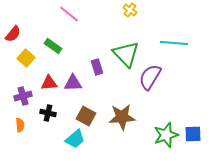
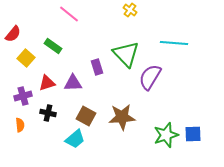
red triangle: moved 2 px left; rotated 12 degrees counterclockwise
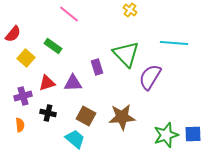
cyan trapezoid: rotated 100 degrees counterclockwise
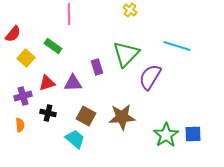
pink line: rotated 50 degrees clockwise
cyan line: moved 3 px right, 3 px down; rotated 12 degrees clockwise
green triangle: rotated 28 degrees clockwise
green star: rotated 15 degrees counterclockwise
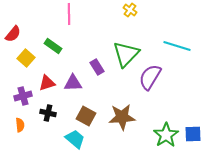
purple rectangle: rotated 14 degrees counterclockwise
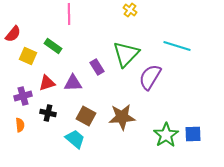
yellow square: moved 2 px right, 2 px up; rotated 18 degrees counterclockwise
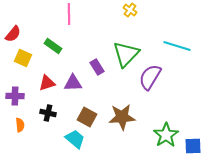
yellow square: moved 5 px left, 2 px down
purple cross: moved 8 px left; rotated 18 degrees clockwise
brown square: moved 1 px right, 1 px down
blue square: moved 12 px down
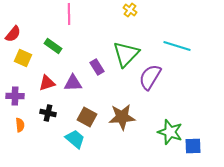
green star: moved 4 px right, 3 px up; rotated 20 degrees counterclockwise
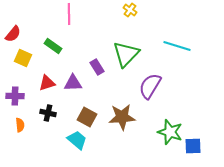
purple semicircle: moved 9 px down
cyan trapezoid: moved 2 px right, 1 px down
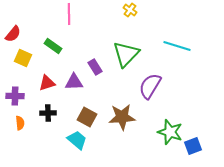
purple rectangle: moved 2 px left
purple triangle: moved 1 px right, 1 px up
black cross: rotated 14 degrees counterclockwise
orange semicircle: moved 2 px up
blue square: rotated 18 degrees counterclockwise
